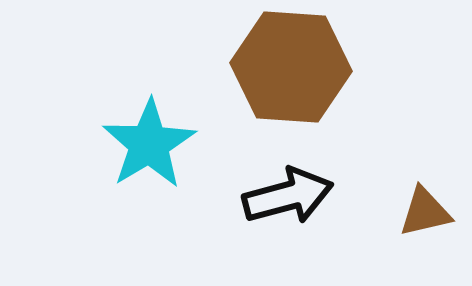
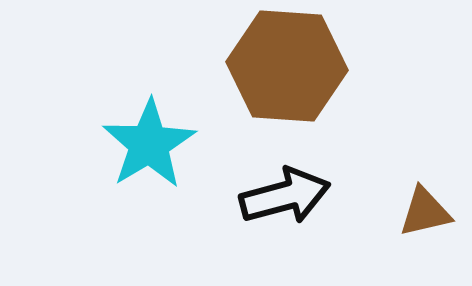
brown hexagon: moved 4 px left, 1 px up
black arrow: moved 3 px left
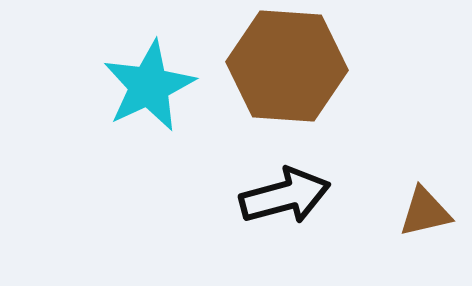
cyan star: moved 58 px up; rotated 6 degrees clockwise
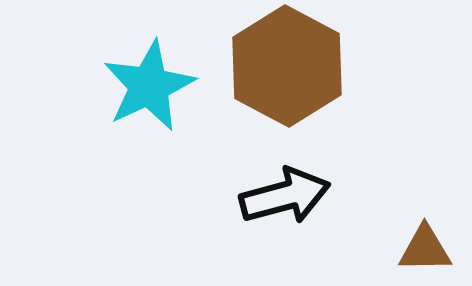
brown hexagon: rotated 24 degrees clockwise
brown triangle: moved 37 px down; rotated 12 degrees clockwise
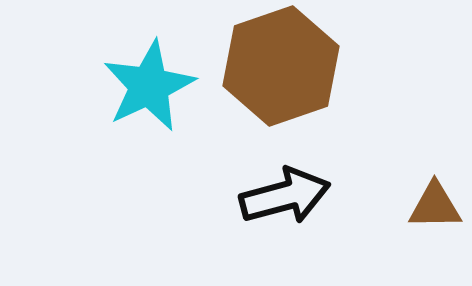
brown hexagon: moved 6 px left; rotated 13 degrees clockwise
brown triangle: moved 10 px right, 43 px up
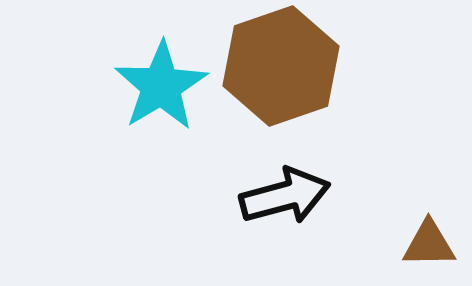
cyan star: moved 12 px right; rotated 6 degrees counterclockwise
brown triangle: moved 6 px left, 38 px down
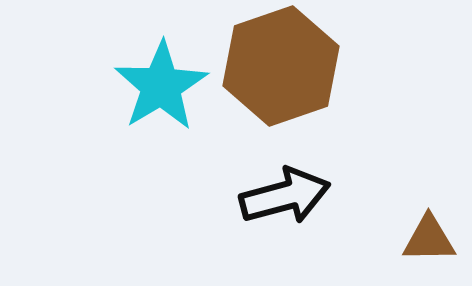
brown triangle: moved 5 px up
